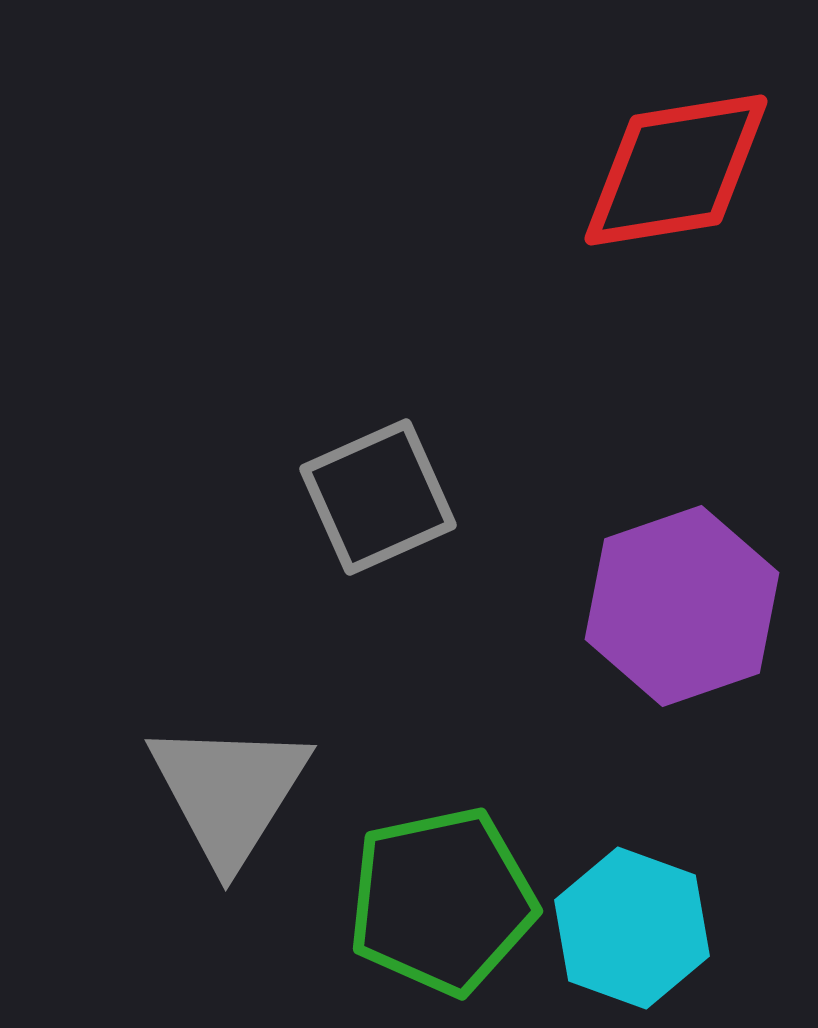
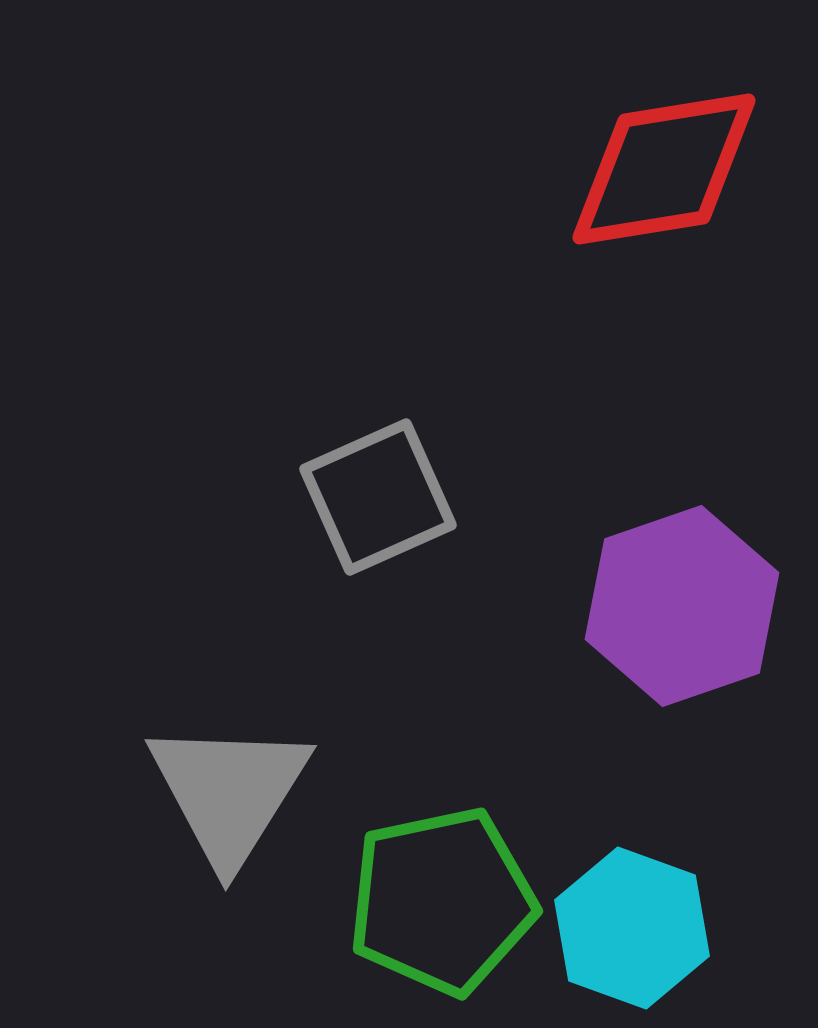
red diamond: moved 12 px left, 1 px up
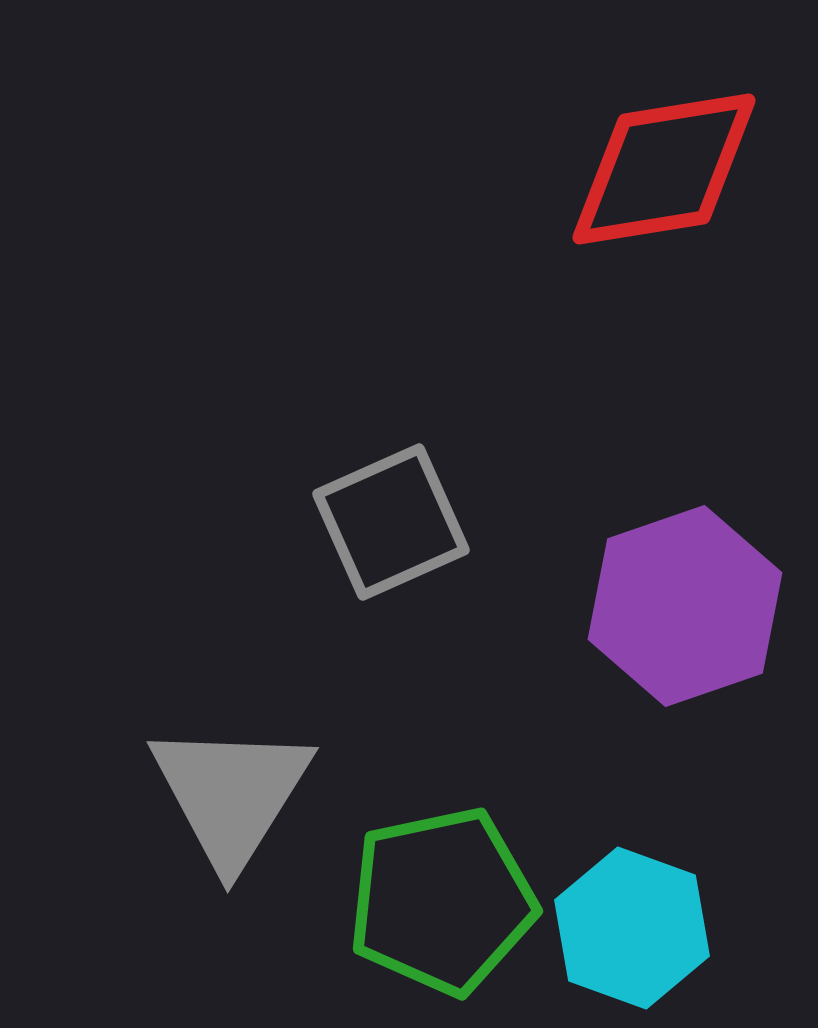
gray square: moved 13 px right, 25 px down
purple hexagon: moved 3 px right
gray triangle: moved 2 px right, 2 px down
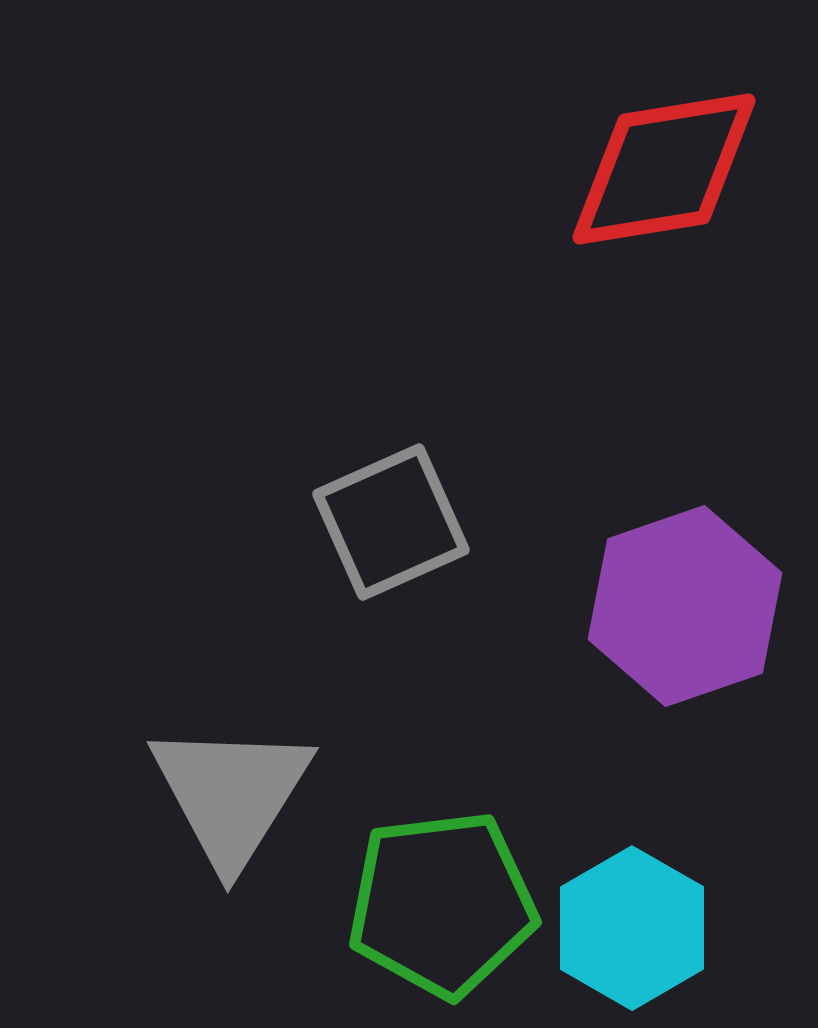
green pentagon: moved 3 px down; rotated 5 degrees clockwise
cyan hexagon: rotated 10 degrees clockwise
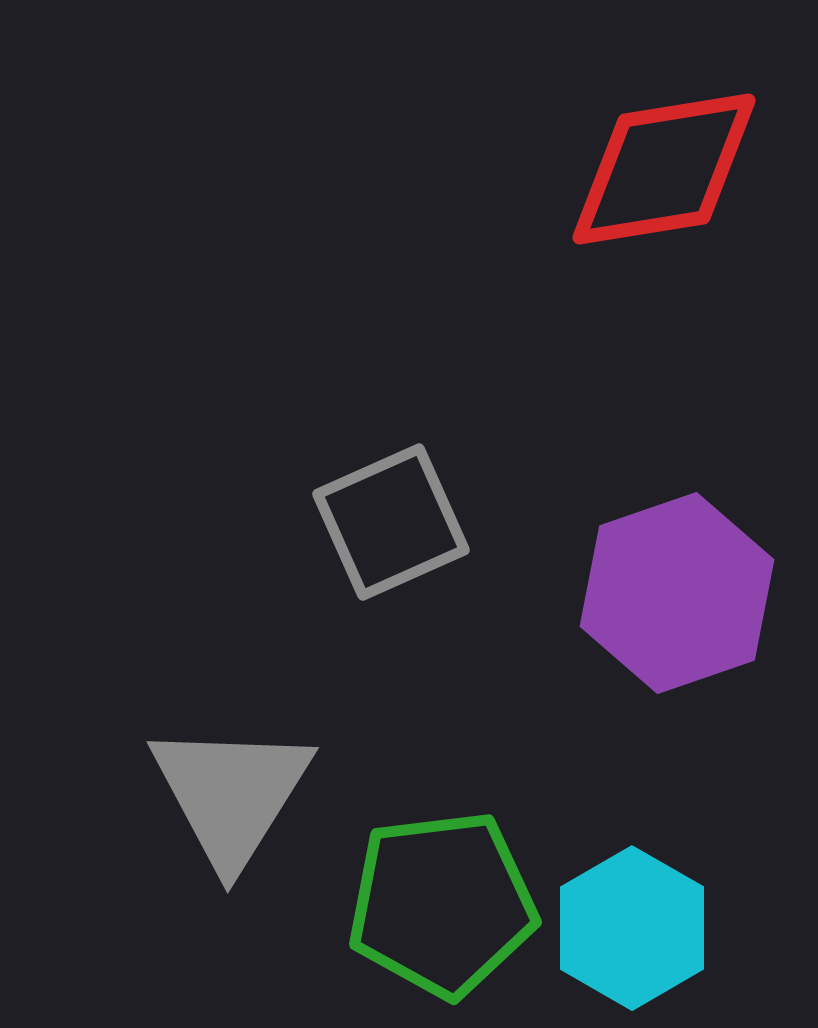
purple hexagon: moved 8 px left, 13 px up
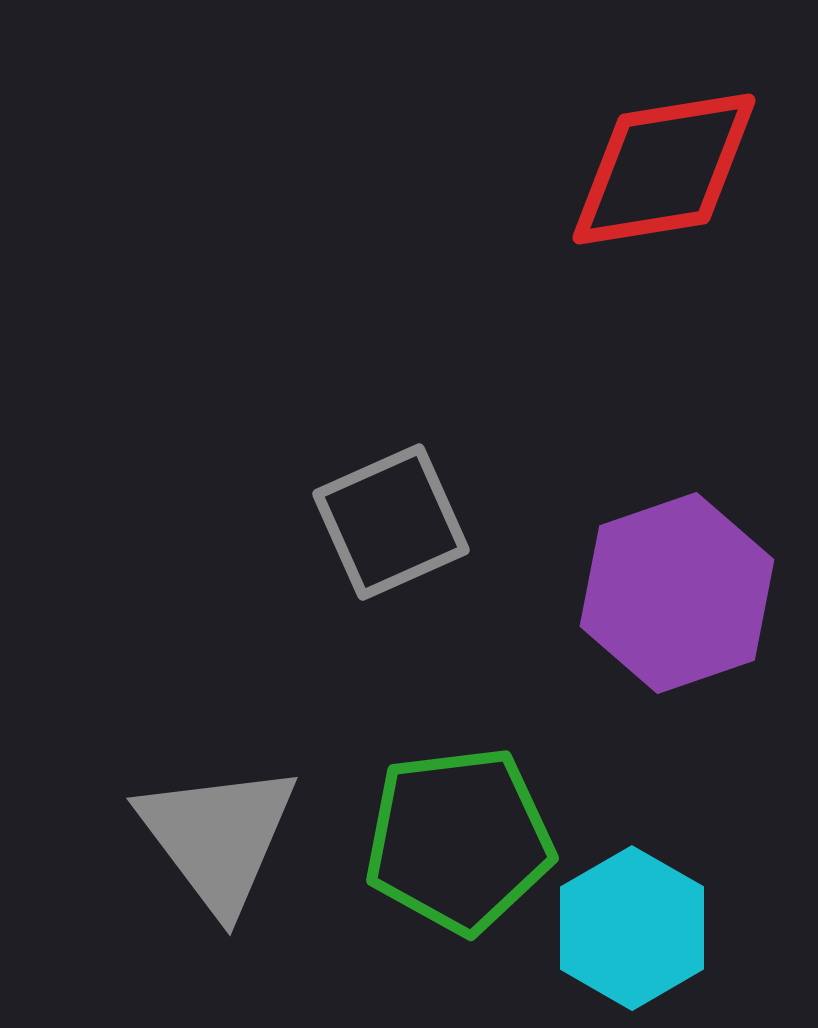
gray triangle: moved 13 px left, 43 px down; rotated 9 degrees counterclockwise
green pentagon: moved 17 px right, 64 px up
